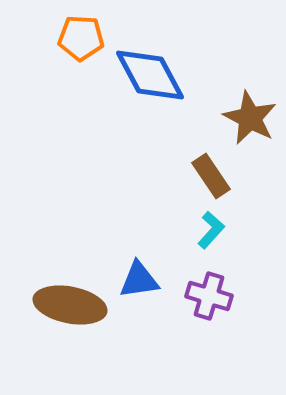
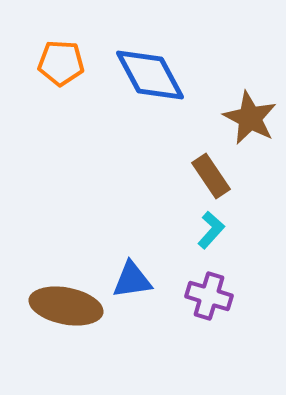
orange pentagon: moved 20 px left, 25 px down
blue triangle: moved 7 px left
brown ellipse: moved 4 px left, 1 px down
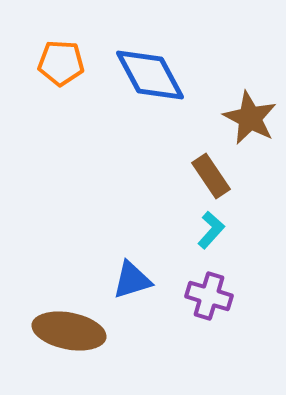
blue triangle: rotated 9 degrees counterclockwise
brown ellipse: moved 3 px right, 25 px down
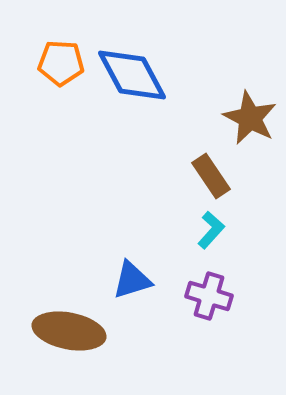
blue diamond: moved 18 px left
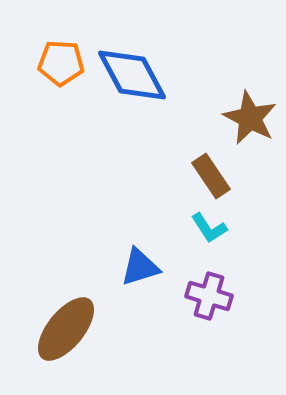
cyan L-shape: moved 2 px left, 2 px up; rotated 105 degrees clockwise
blue triangle: moved 8 px right, 13 px up
brown ellipse: moved 3 px left, 2 px up; rotated 62 degrees counterclockwise
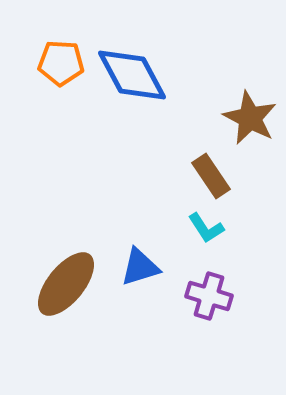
cyan L-shape: moved 3 px left
brown ellipse: moved 45 px up
